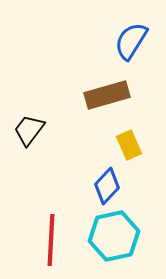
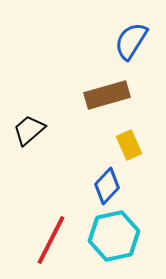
black trapezoid: rotated 12 degrees clockwise
red line: rotated 24 degrees clockwise
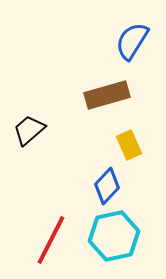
blue semicircle: moved 1 px right
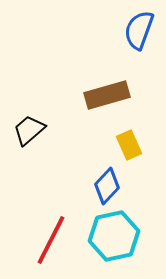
blue semicircle: moved 7 px right, 11 px up; rotated 12 degrees counterclockwise
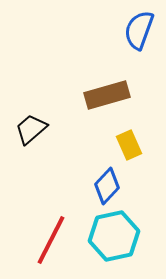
black trapezoid: moved 2 px right, 1 px up
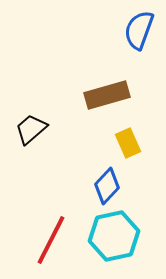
yellow rectangle: moved 1 px left, 2 px up
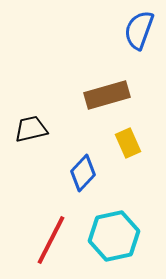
black trapezoid: rotated 28 degrees clockwise
blue diamond: moved 24 px left, 13 px up
